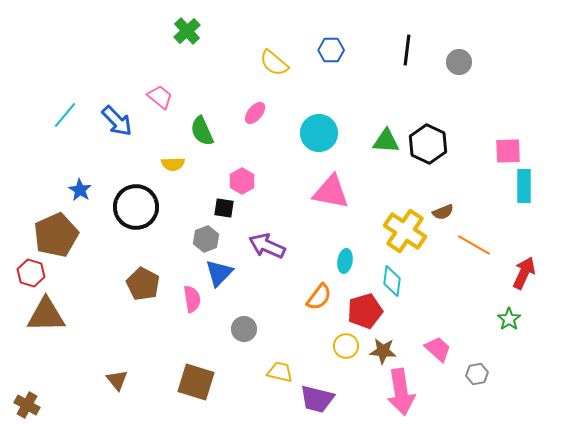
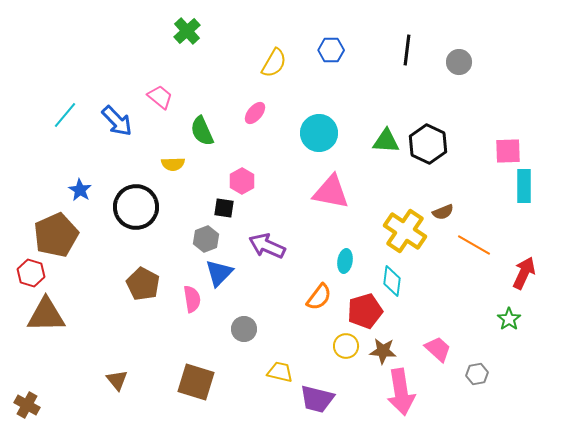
yellow semicircle at (274, 63): rotated 100 degrees counterclockwise
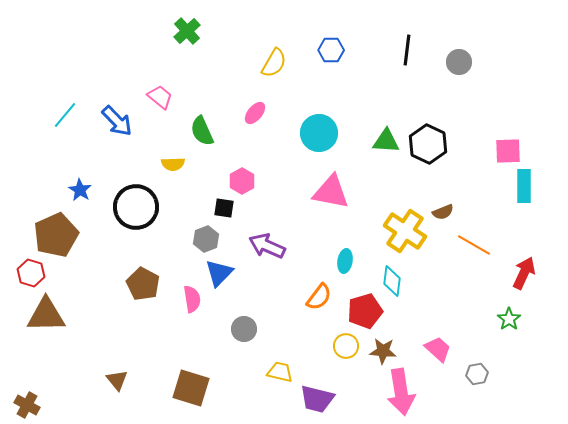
brown square at (196, 382): moved 5 px left, 6 px down
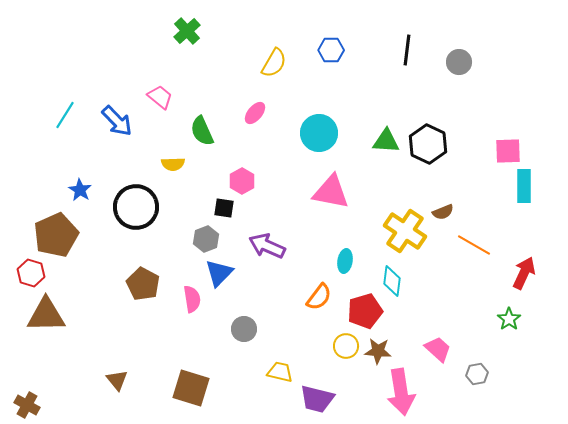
cyan line at (65, 115): rotated 8 degrees counterclockwise
brown star at (383, 351): moved 5 px left
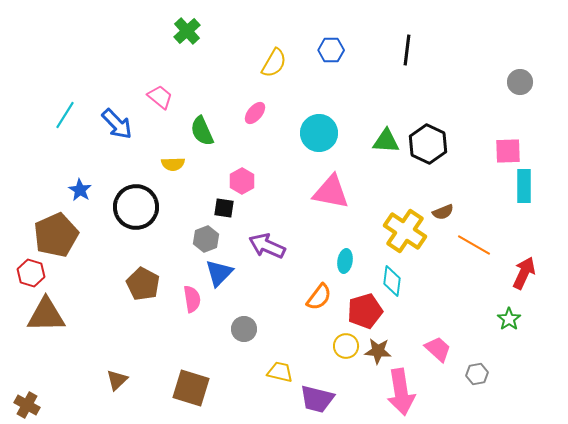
gray circle at (459, 62): moved 61 px right, 20 px down
blue arrow at (117, 121): moved 3 px down
brown triangle at (117, 380): rotated 25 degrees clockwise
